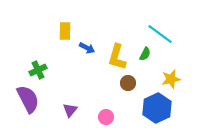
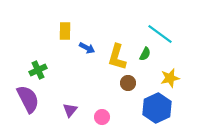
yellow star: moved 1 px left, 1 px up
pink circle: moved 4 px left
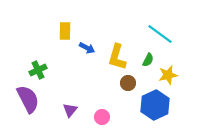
green semicircle: moved 3 px right, 6 px down
yellow star: moved 2 px left, 3 px up
blue hexagon: moved 2 px left, 3 px up
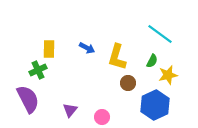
yellow rectangle: moved 16 px left, 18 px down
green semicircle: moved 4 px right, 1 px down
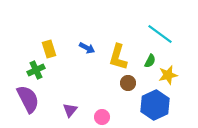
yellow rectangle: rotated 18 degrees counterclockwise
yellow L-shape: moved 1 px right
green semicircle: moved 2 px left
green cross: moved 2 px left
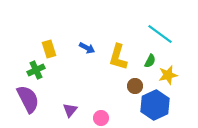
brown circle: moved 7 px right, 3 px down
pink circle: moved 1 px left, 1 px down
